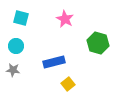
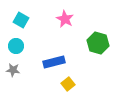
cyan square: moved 2 px down; rotated 14 degrees clockwise
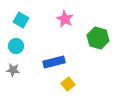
green hexagon: moved 5 px up
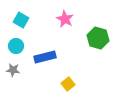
blue rectangle: moved 9 px left, 5 px up
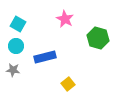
cyan square: moved 3 px left, 4 px down
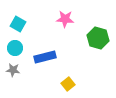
pink star: rotated 24 degrees counterclockwise
cyan circle: moved 1 px left, 2 px down
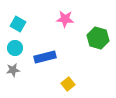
gray star: rotated 16 degrees counterclockwise
